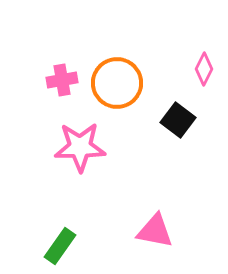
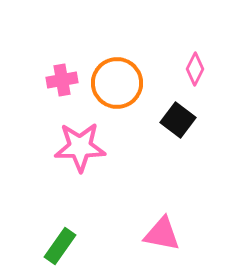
pink diamond: moved 9 px left
pink triangle: moved 7 px right, 3 px down
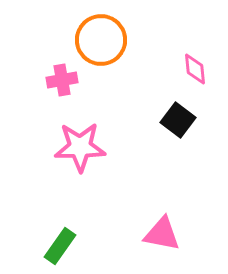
pink diamond: rotated 32 degrees counterclockwise
orange circle: moved 16 px left, 43 px up
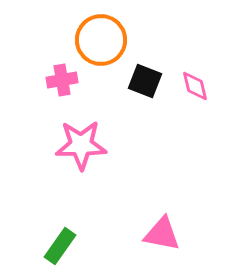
pink diamond: moved 17 px down; rotated 8 degrees counterclockwise
black square: moved 33 px left, 39 px up; rotated 16 degrees counterclockwise
pink star: moved 1 px right, 2 px up
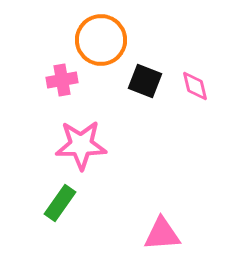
pink triangle: rotated 15 degrees counterclockwise
green rectangle: moved 43 px up
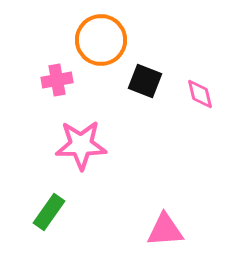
pink cross: moved 5 px left
pink diamond: moved 5 px right, 8 px down
green rectangle: moved 11 px left, 9 px down
pink triangle: moved 3 px right, 4 px up
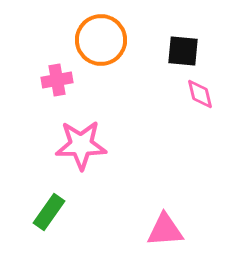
black square: moved 38 px right, 30 px up; rotated 16 degrees counterclockwise
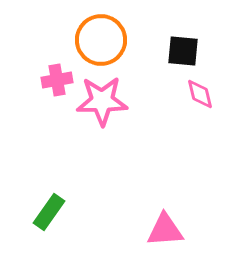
pink star: moved 21 px right, 44 px up
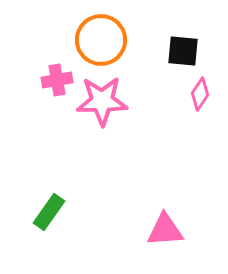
pink diamond: rotated 48 degrees clockwise
